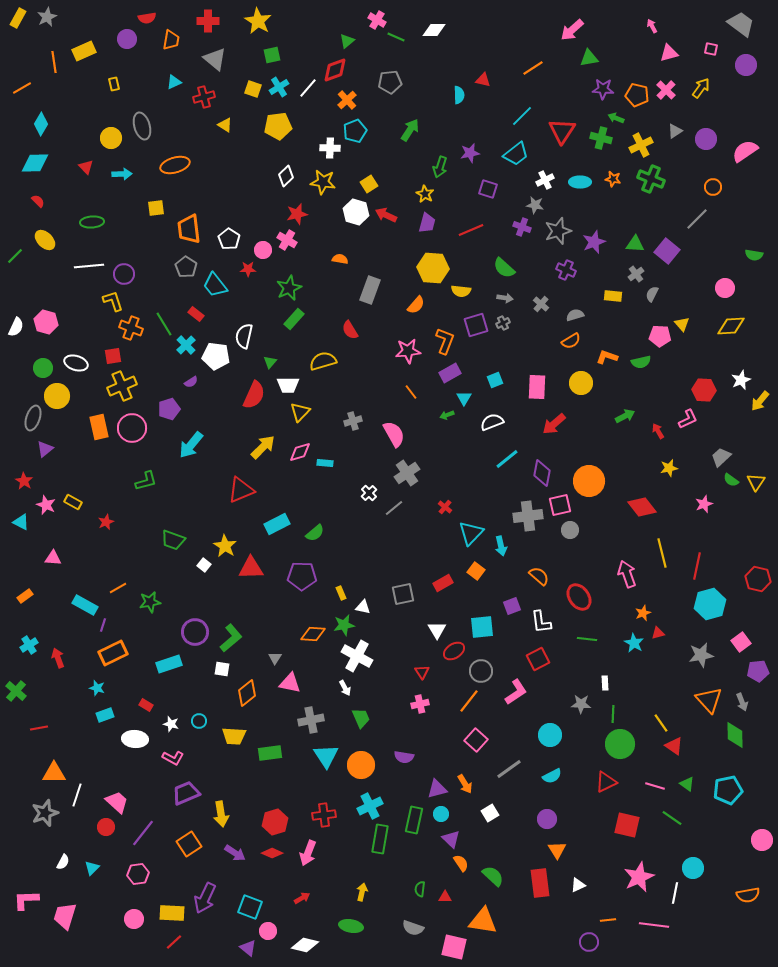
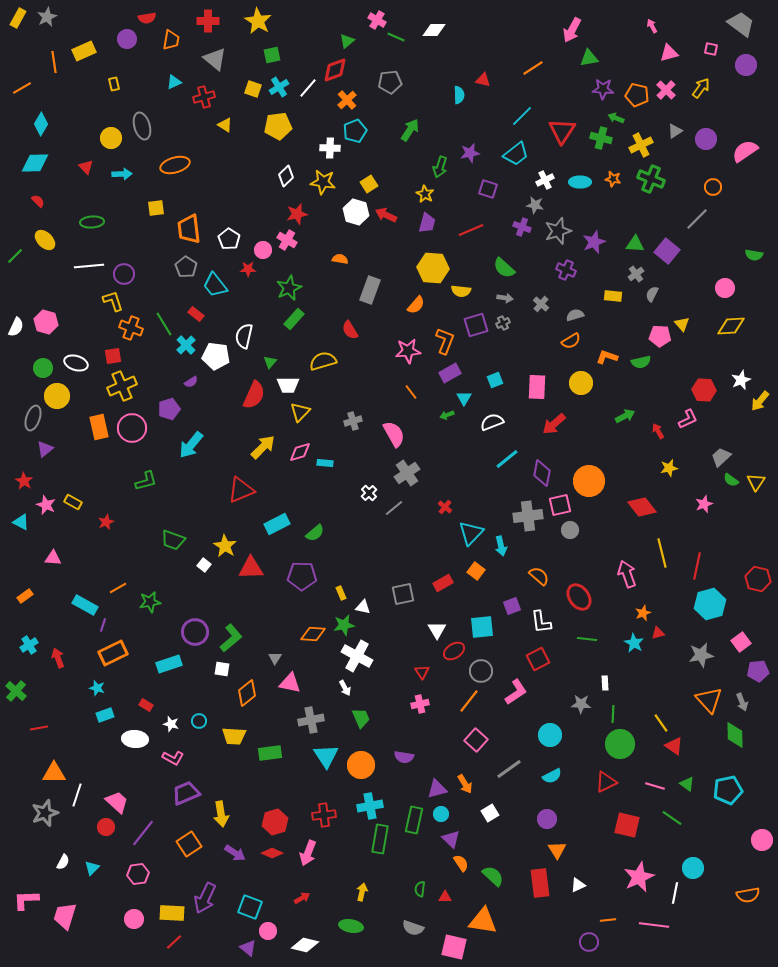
pink arrow at (572, 30): rotated 20 degrees counterclockwise
cyan cross at (370, 806): rotated 15 degrees clockwise
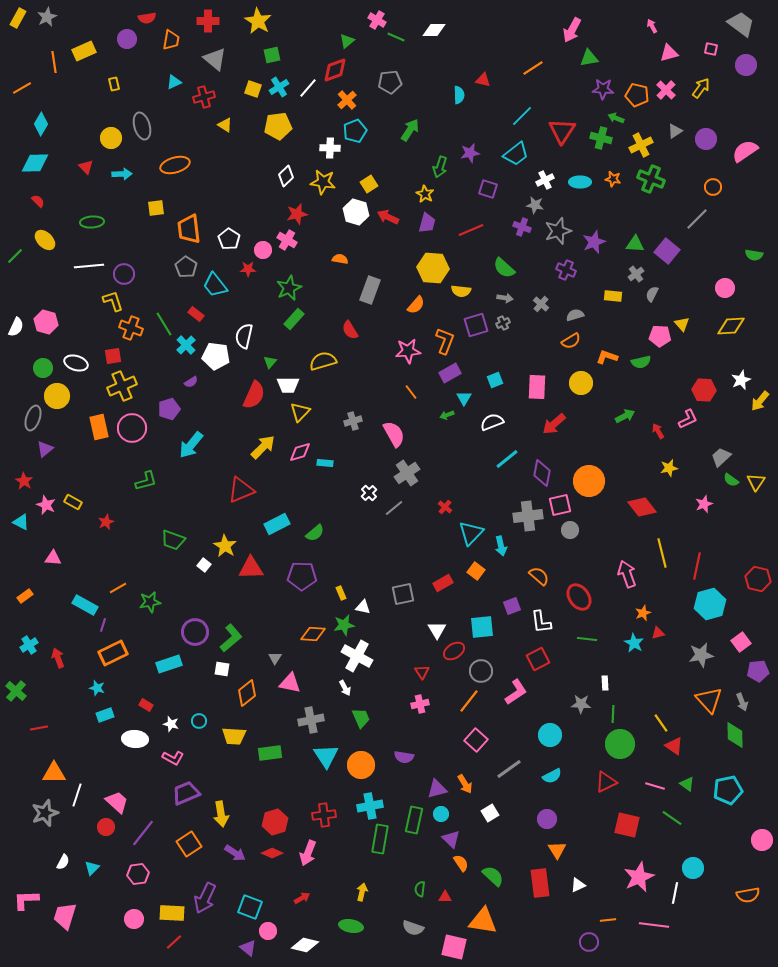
red arrow at (386, 215): moved 2 px right, 2 px down
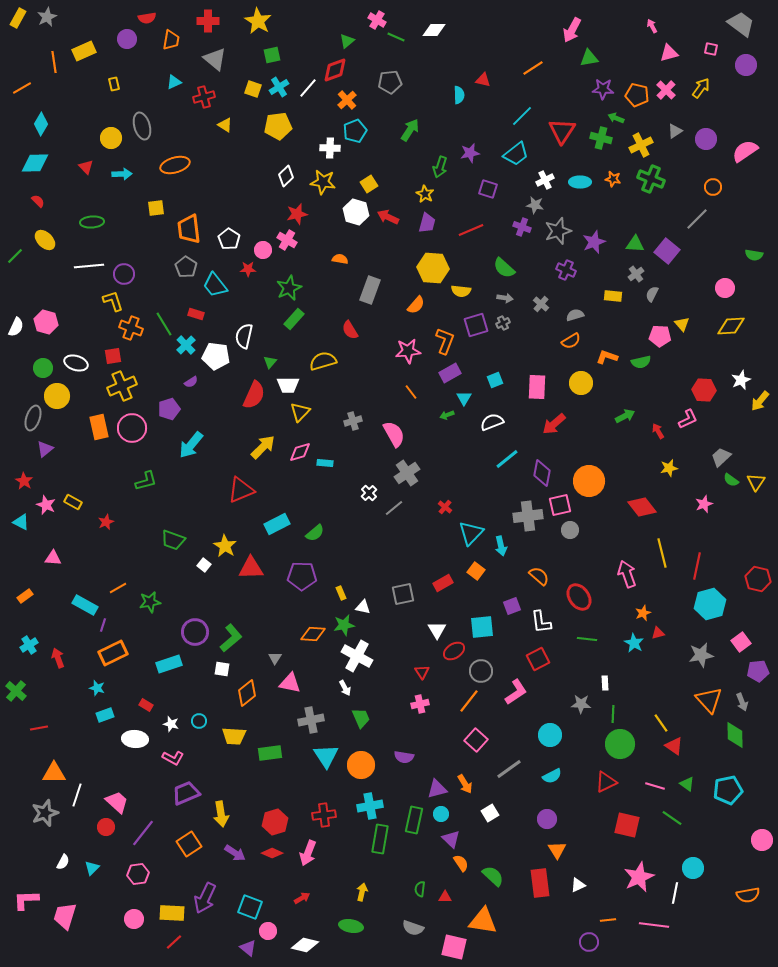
red rectangle at (196, 314): rotated 21 degrees counterclockwise
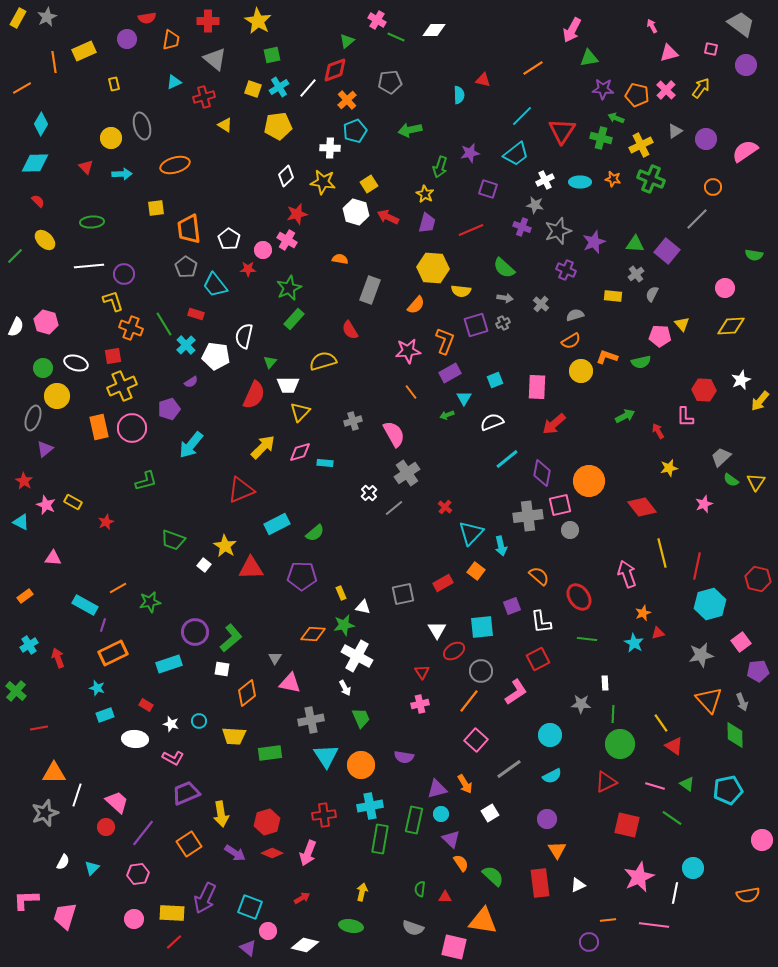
green arrow at (410, 130): rotated 135 degrees counterclockwise
yellow circle at (581, 383): moved 12 px up
pink L-shape at (688, 419): moved 3 px left, 2 px up; rotated 115 degrees clockwise
red hexagon at (275, 822): moved 8 px left
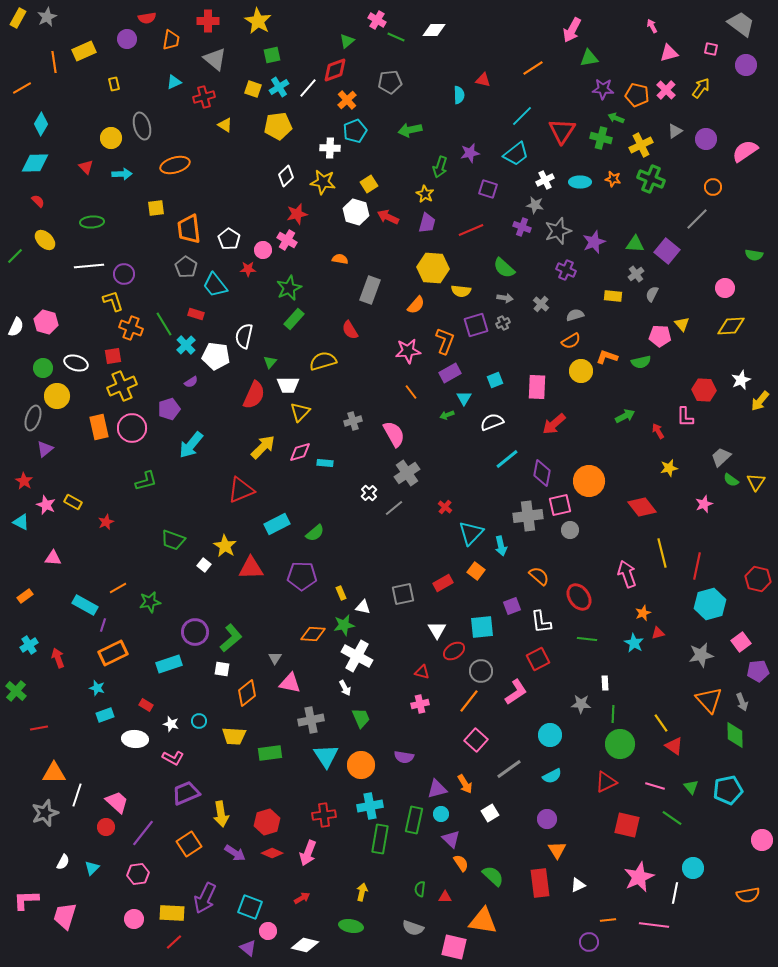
red triangle at (422, 672): rotated 42 degrees counterclockwise
green triangle at (687, 784): moved 4 px right, 3 px down; rotated 14 degrees clockwise
